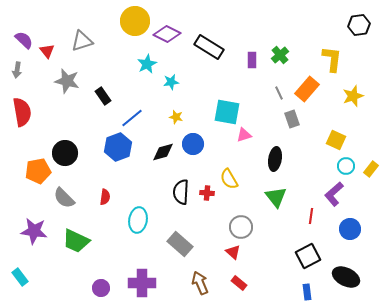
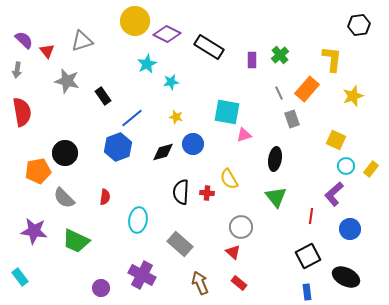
purple cross at (142, 283): moved 8 px up; rotated 28 degrees clockwise
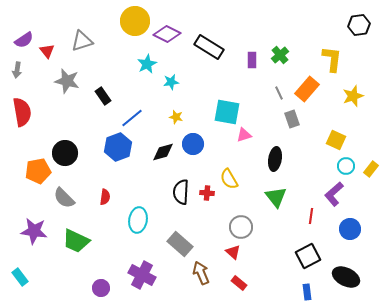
purple semicircle at (24, 40): rotated 102 degrees clockwise
brown arrow at (200, 283): moved 1 px right, 10 px up
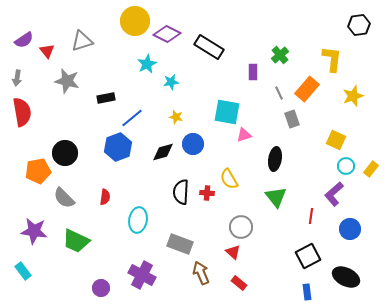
purple rectangle at (252, 60): moved 1 px right, 12 px down
gray arrow at (17, 70): moved 8 px down
black rectangle at (103, 96): moved 3 px right, 2 px down; rotated 66 degrees counterclockwise
gray rectangle at (180, 244): rotated 20 degrees counterclockwise
cyan rectangle at (20, 277): moved 3 px right, 6 px up
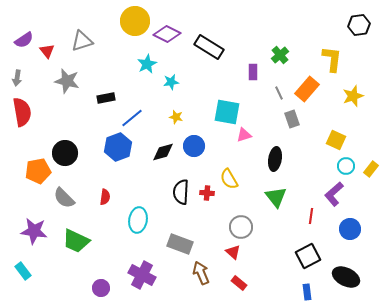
blue circle at (193, 144): moved 1 px right, 2 px down
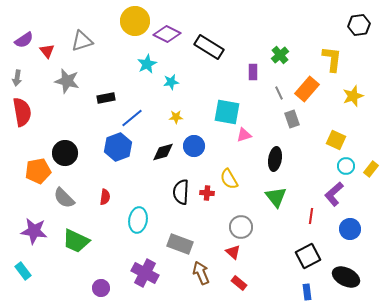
yellow star at (176, 117): rotated 16 degrees counterclockwise
purple cross at (142, 275): moved 3 px right, 2 px up
